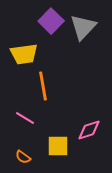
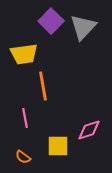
pink line: rotated 48 degrees clockwise
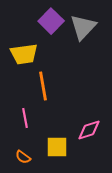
yellow square: moved 1 px left, 1 px down
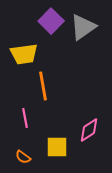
gray triangle: rotated 12 degrees clockwise
pink diamond: rotated 15 degrees counterclockwise
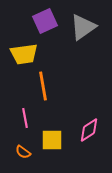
purple square: moved 6 px left; rotated 20 degrees clockwise
yellow square: moved 5 px left, 7 px up
orange semicircle: moved 5 px up
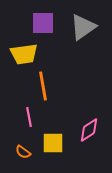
purple square: moved 2 px left, 2 px down; rotated 25 degrees clockwise
pink line: moved 4 px right, 1 px up
yellow square: moved 1 px right, 3 px down
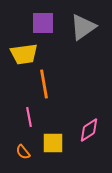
orange line: moved 1 px right, 2 px up
orange semicircle: rotated 14 degrees clockwise
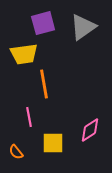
purple square: rotated 15 degrees counterclockwise
pink diamond: moved 1 px right
orange semicircle: moved 7 px left
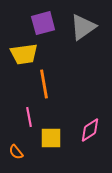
yellow square: moved 2 px left, 5 px up
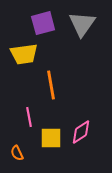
gray triangle: moved 1 px left, 3 px up; rotated 20 degrees counterclockwise
orange line: moved 7 px right, 1 px down
pink diamond: moved 9 px left, 2 px down
orange semicircle: moved 1 px right, 1 px down; rotated 14 degrees clockwise
